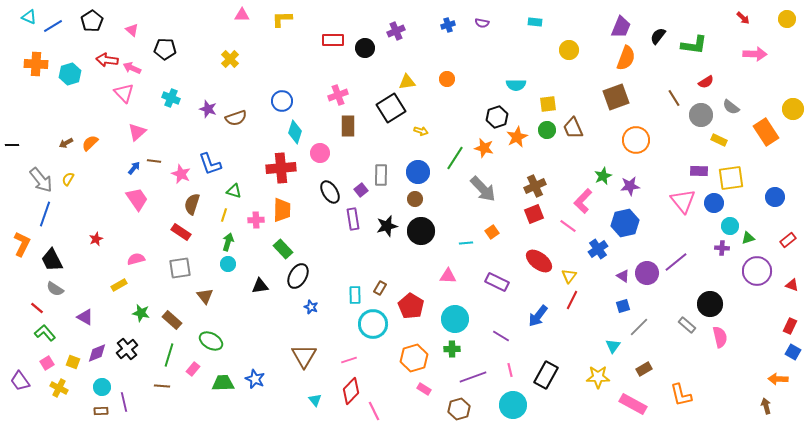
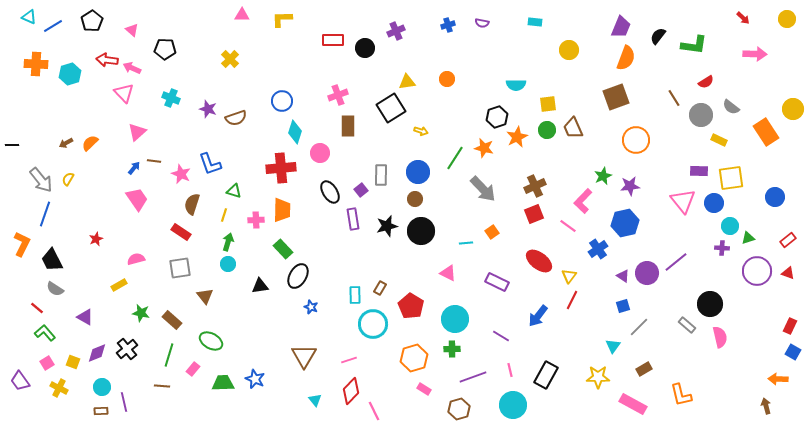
pink triangle at (448, 276): moved 3 px up; rotated 24 degrees clockwise
red triangle at (792, 285): moved 4 px left, 12 px up
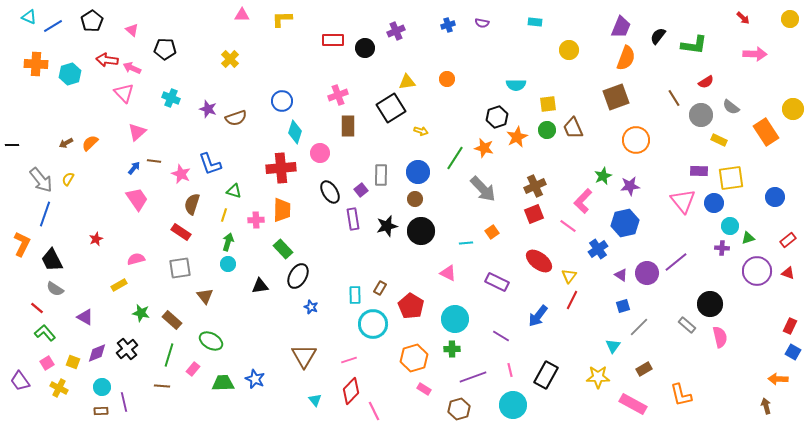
yellow circle at (787, 19): moved 3 px right
purple triangle at (623, 276): moved 2 px left, 1 px up
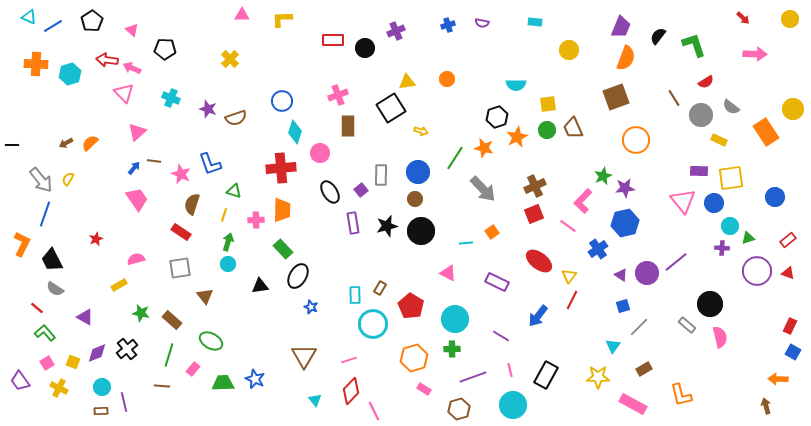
green L-shape at (694, 45): rotated 116 degrees counterclockwise
purple star at (630, 186): moved 5 px left, 2 px down
purple rectangle at (353, 219): moved 4 px down
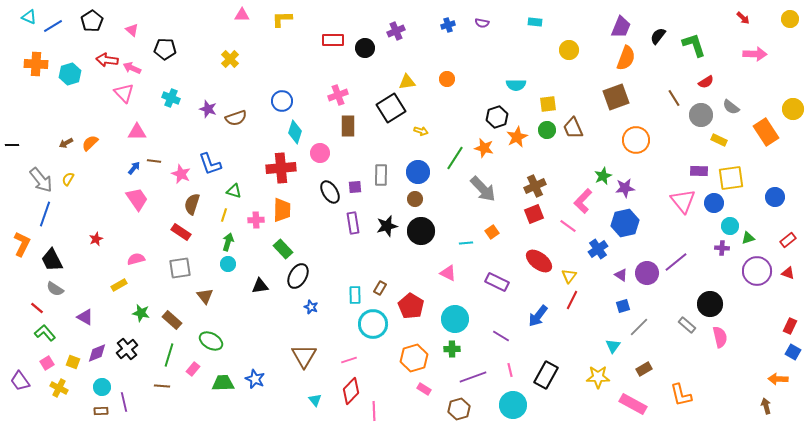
pink triangle at (137, 132): rotated 42 degrees clockwise
purple square at (361, 190): moved 6 px left, 3 px up; rotated 32 degrees clockwise
pink line at (374, 411): rotated 24 degrees clockwise
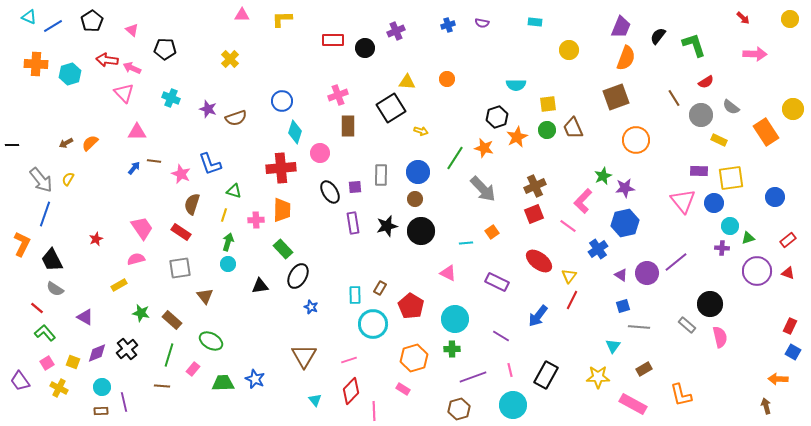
yellow triangle at (407, 82): rotated 12 degrees clockwise
pink trapezoid at (137, 199): moved 5 px right, 29 px down
gray line at (639, 327): rotated 50 degrees clockwise
pink rectangle at (424, 389): moved 21 px left
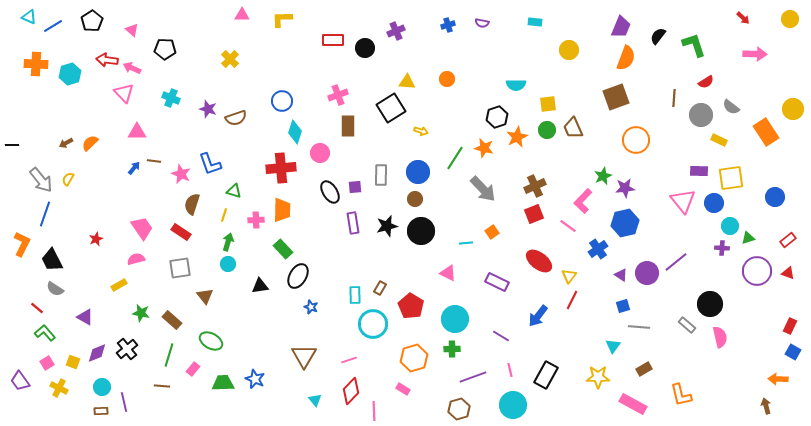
brown line at (674, 98): rotated 36 degrees clockwise
